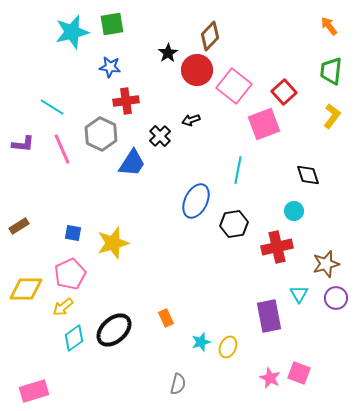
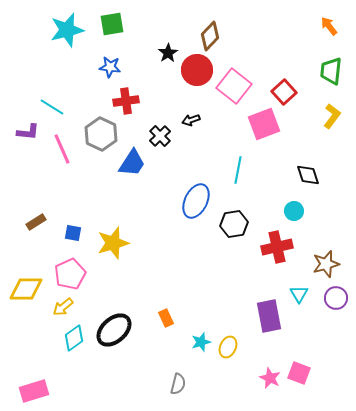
cyan star at (72, 32): moved 5 px left, 2 px up
purple L-shape at (23, 144): moved 5 px right, 12 px up
brown rectangle at (19, 226): moved 17 px right, 4 px up
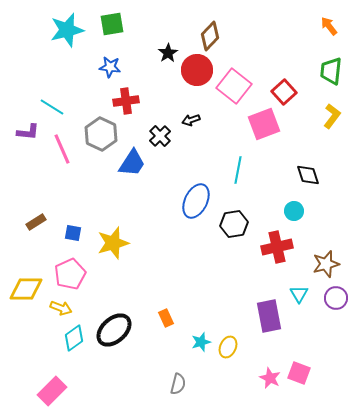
yellow arrow at (63, 307): moved 2 px left, 1 px down; rotated 120 degrees counterclockwise
pink rectangle at (34, 391): moved 18 px right; rotated 28 degrees counterclockwise
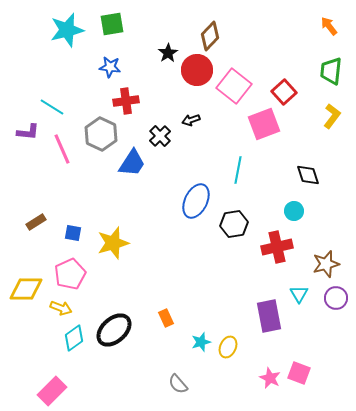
gray semicircle at (178, 384): rotated 125 degrees clockwise
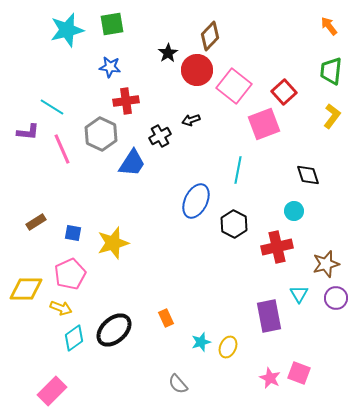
black cross at (160, 136): rotated 15 degrees clockwise
black hexagon at (234, 224): rotated 24 degrees counterclockwise
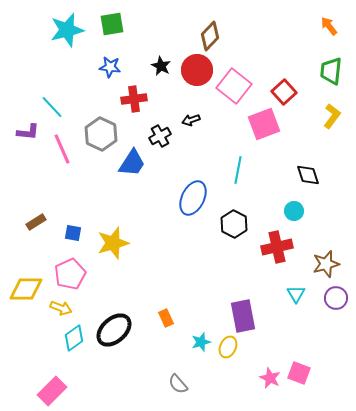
black star at (168, 53): moved 7 px left, 13 px down; rotated 12 degrees counterclockwise
red cross at (126, 101): moved 8 px right, 2 px up
cyan line at (52, 107): rotated 15 degrees clockwise
blue ellipse at (196, 201): moved 3 px left, 3 px up
cyan triangle at (299, 294): moved 3 px left
purple rectangle at (269, 316): moved 26 px left
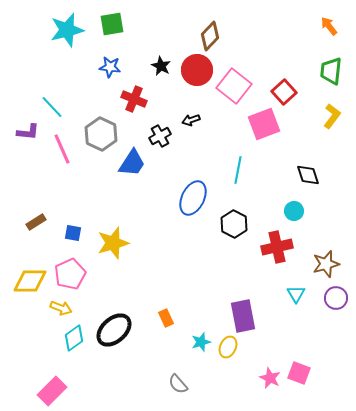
red cross at (134, 99): rotated 30 degrees clockwise
yellow diamond at (26, 289): moved 4 px right, 8 px up
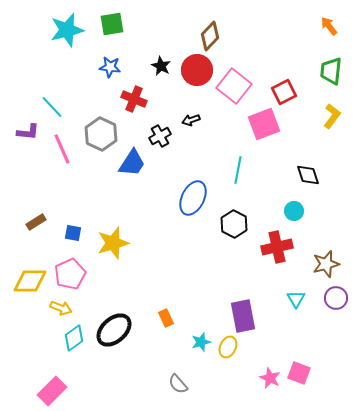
red square at (284, 92): rotated 15 degrees clockwise
cyan triangle at (296, 294): moved 5 px down
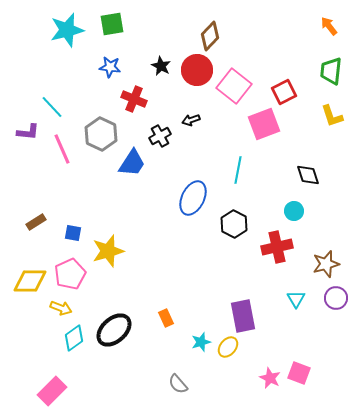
yellow L-shape at (332, 116): rotated 125 degrees clockwise
yellow star at (113, 243): moved 5 px left, 8 px down
yellow ellipse at (228, 347): rotated 15 degrees clockwise
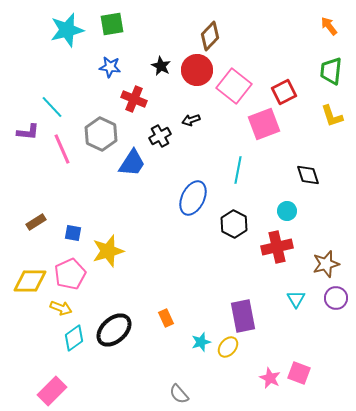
cyan circle at (294, 211): moved 7 px left
gray semicircle at (178, 384): moved 1 px right, 10 px down
